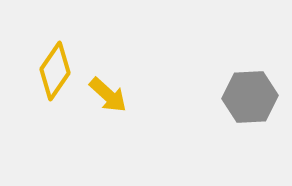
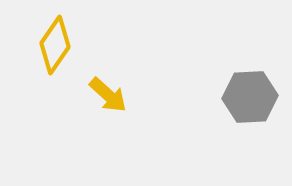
yellow diamond: moved 26 px up
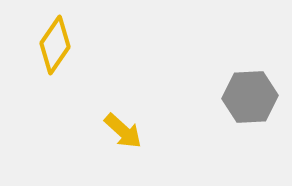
yellow arrow: moved 15 px right, 36 px down
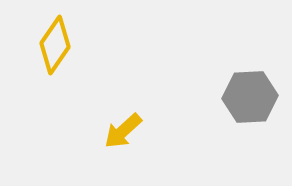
yellow arrow: rotated 96 degrees clockwise
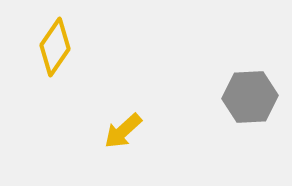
yellow diamond: moved 2 px down
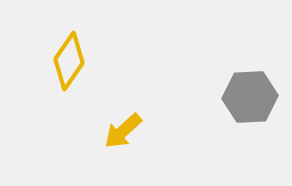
yellow diamond: moved 14 px right, 14 px down
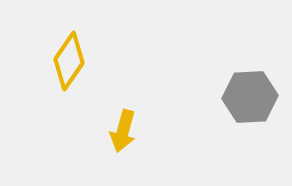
yellow arrow: rotated 33 degrees counterclockwise
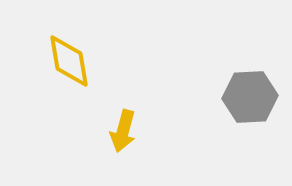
yellow diamond: rotated 44 degrees counterclockwise
